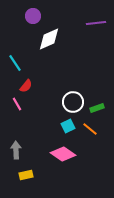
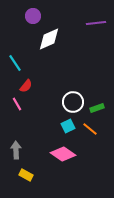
yellow rectangle: rotated 40 degrees clockwise
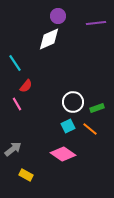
purple circle: moved 25 px right
gray arrow: moved 3 px left, 1 px up; rotated 54 degrees clockwise
